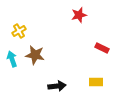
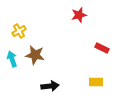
black arrow: moved 7 px left
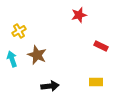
red rectangle: moved 1 px left, 2 px up
brown star: moved 2 px right; rotated 12 degrees clockwise
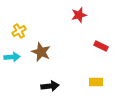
brown star: moved 4 px right, 3 px up
cyan arrow: moved 2 px up; rotated 105 degrees clockwise
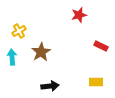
brown star: rotated 18 degrees clockwise
cyan arrow: rotated 91 degrees counterclockwise
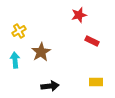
red rectangle: moved 9 px left, 5 px up
cyan arrow: moved 3 px right, 3 px down
